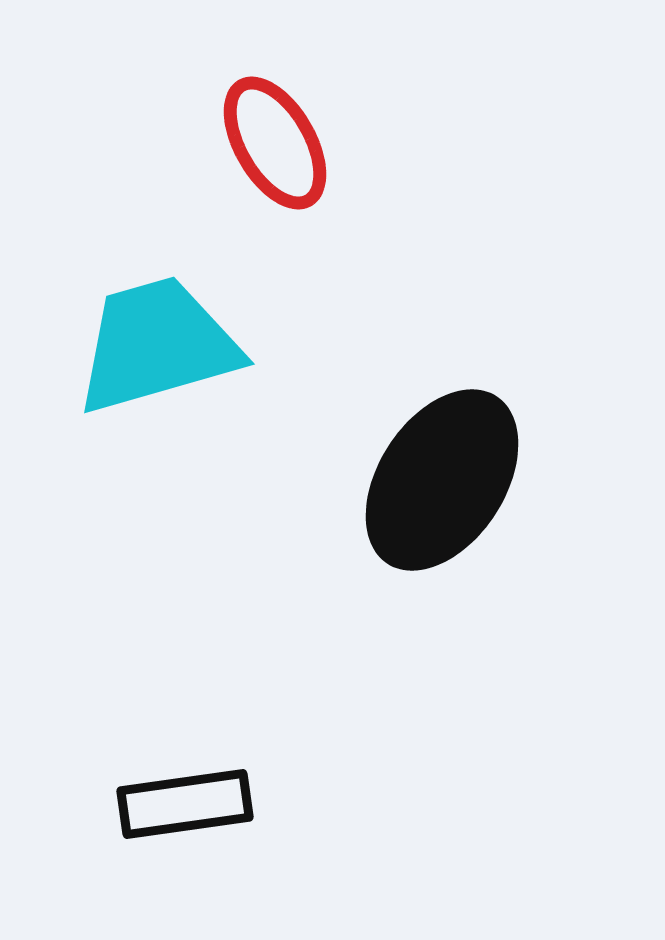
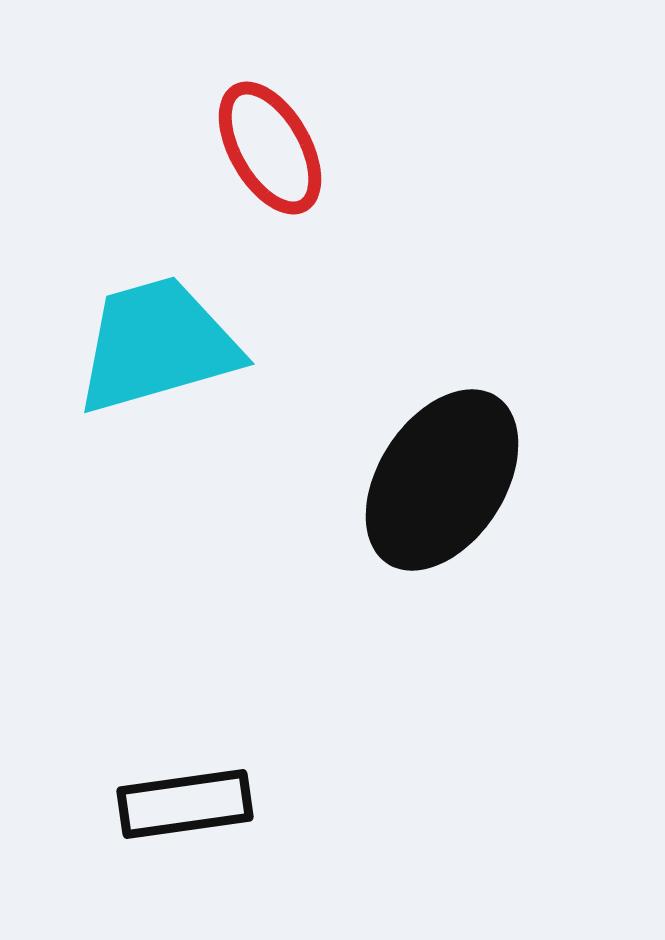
red ellipse: moved 5 px left, 5 px down
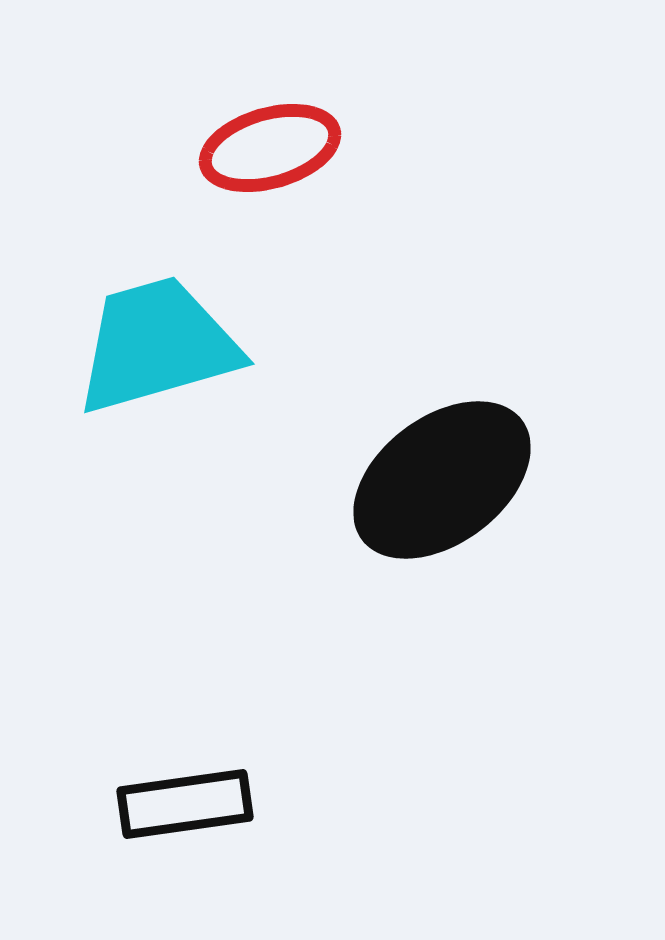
red ellipse: rotated 76 degrees counterclockwise
black ellipse: rotated 20 degrees clockwise
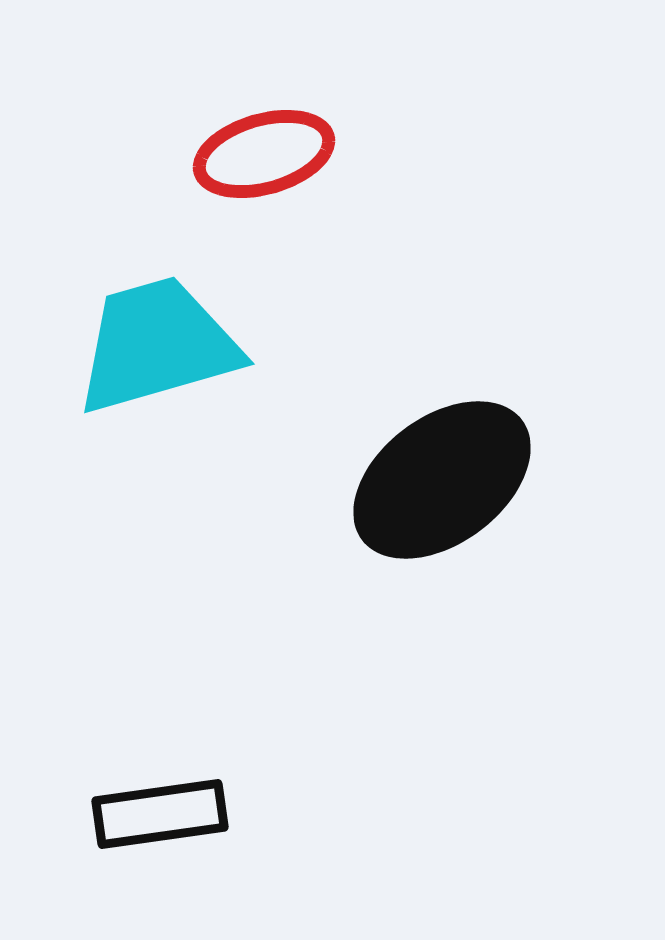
red ellipse: moved 6 px left, 6 px down
black rectangle: moved 25 px left, 10 px down
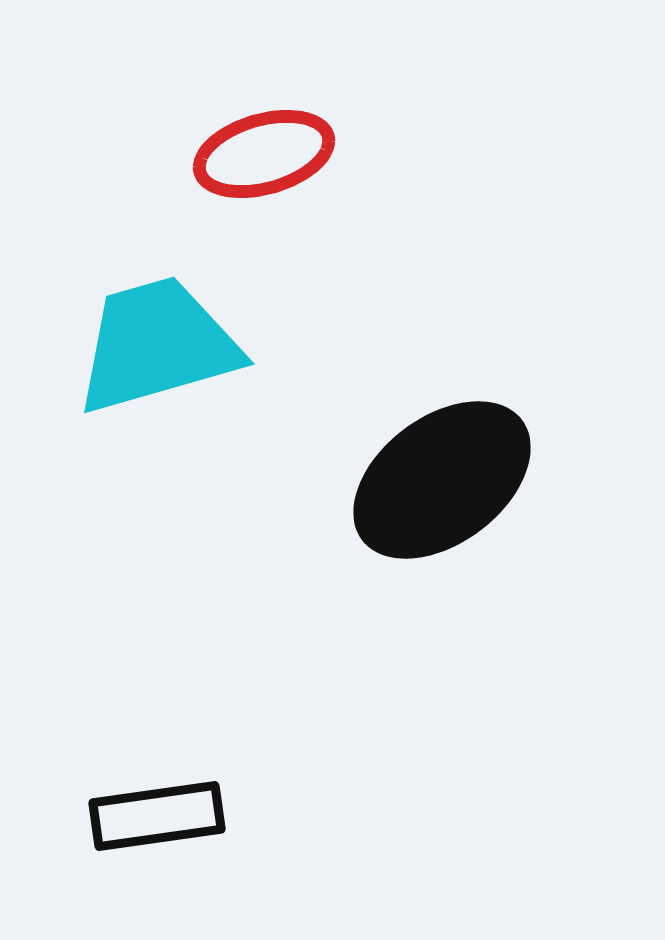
black rectangle: moved 3 px left, 2 px down
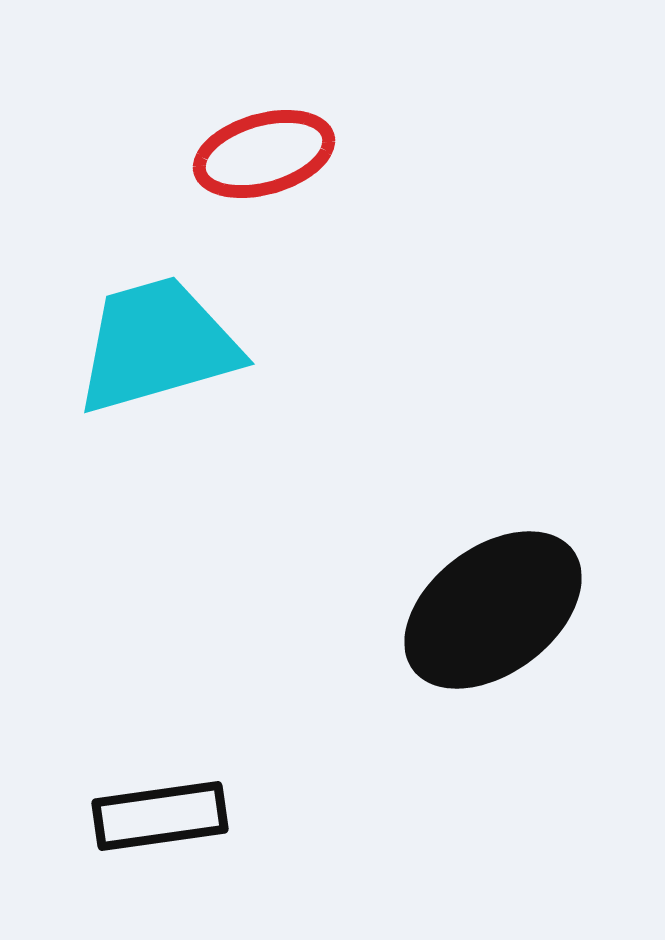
black ellipse: moved 51 px right, 130 px down
black rectangle: moved 3 px right
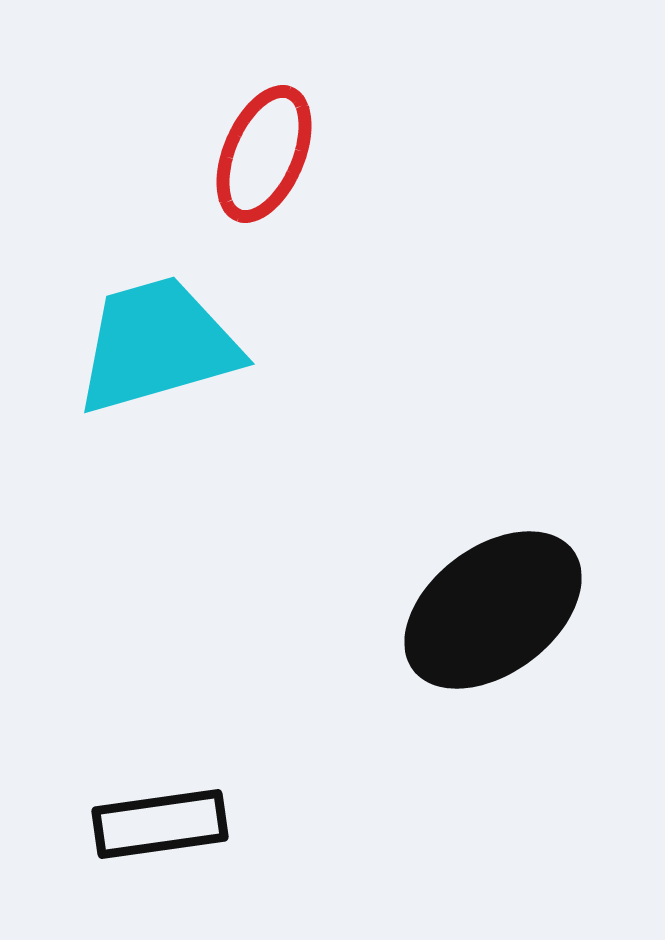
red ellipse: rotated 51 degrees counterclockwise
black rectangle: moved 8 px down
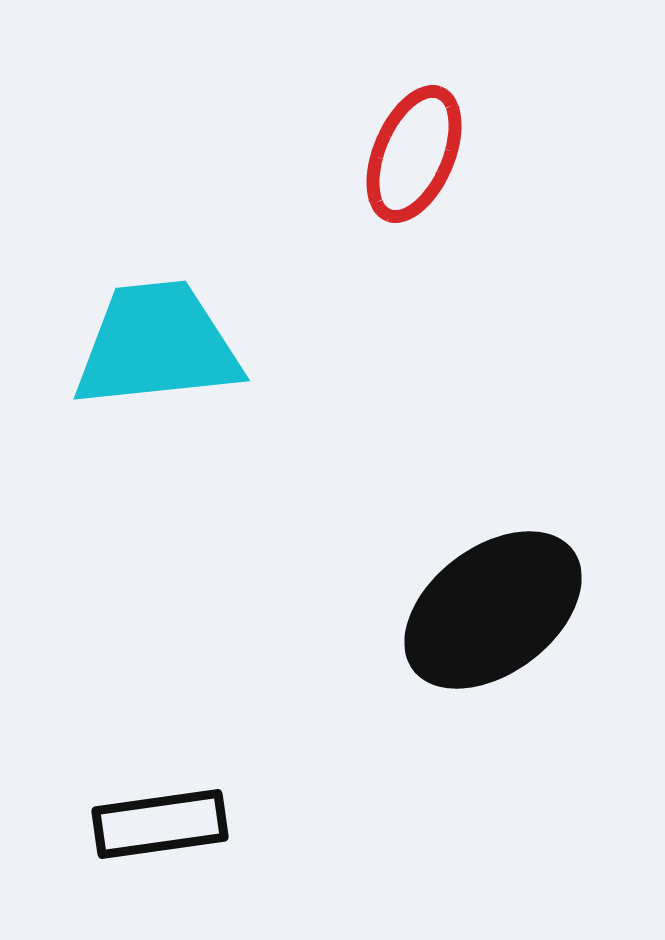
red ellipse: moved 150 px right
cyan trapezoid: rotated 10 degrees clockwise
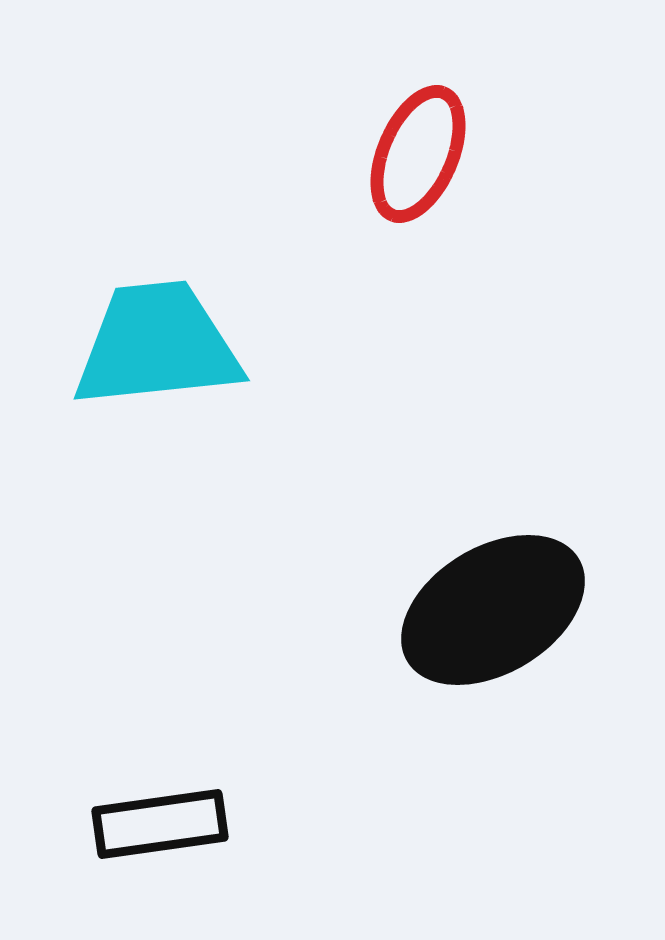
red ellipse: moved 4 px right
black ellipse: rotated 6 degrees clockwise
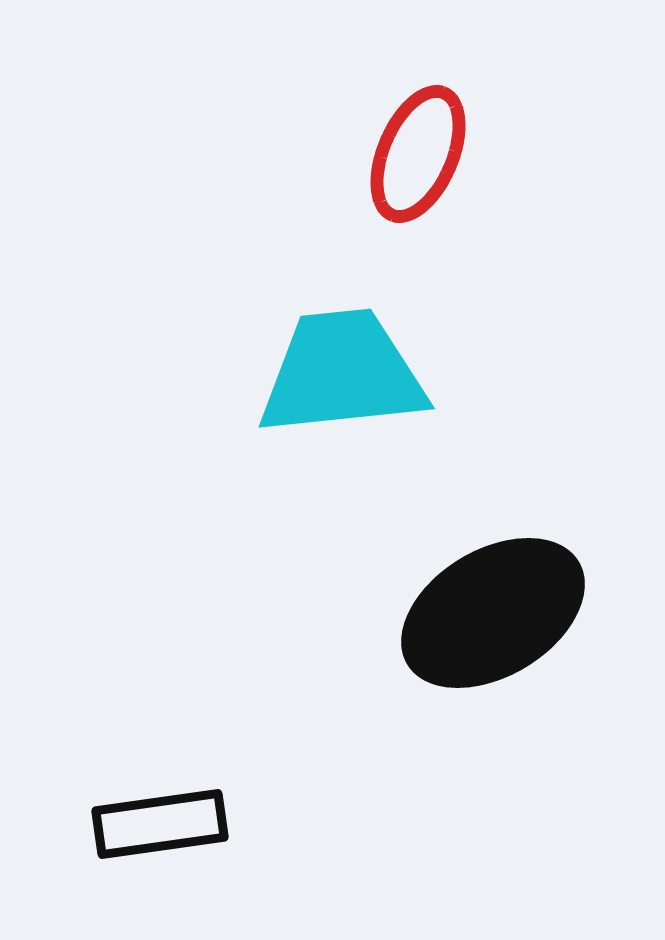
cyan trapezoid: moved 185 px right, 28 px down
black ellipse: moved 3 px down
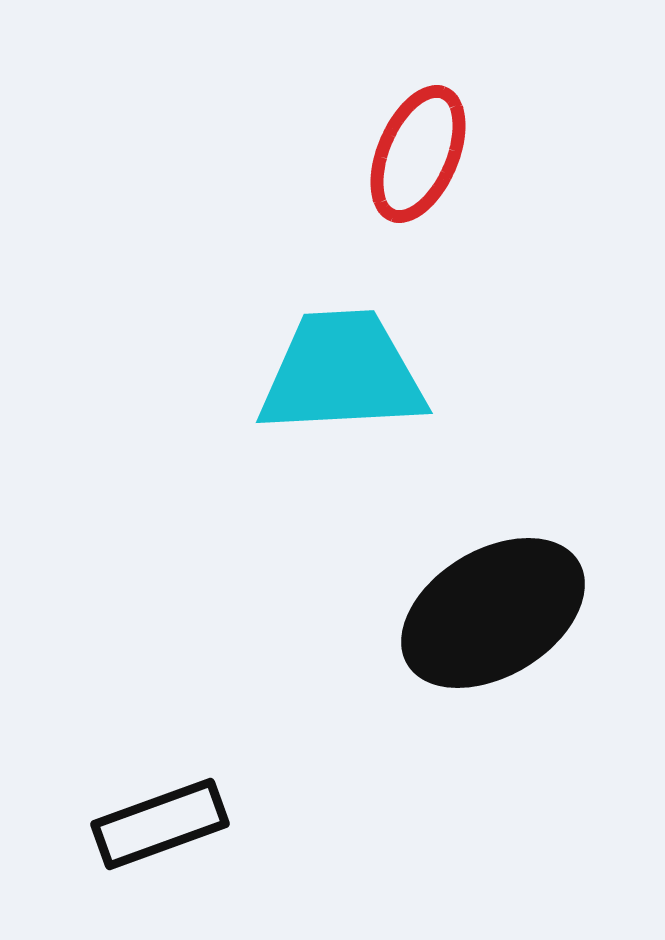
cyan trapezoid: rotated 3 degrees clockwise
black rectangle: rotated 12 degrees counterclockwise
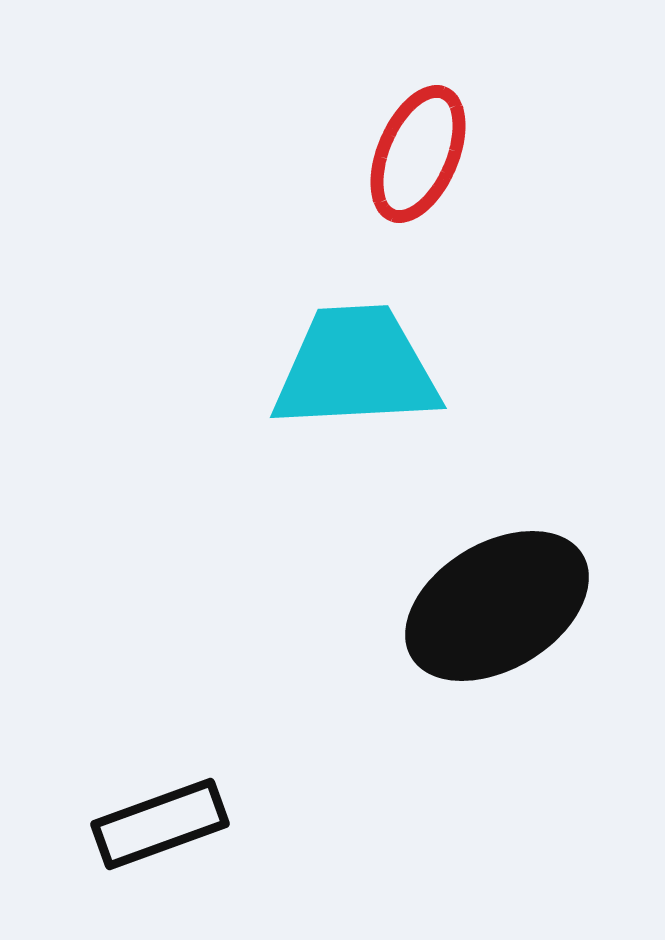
cyan trapezoid: moved 14 px right, 5 px up
black ellipse: moved 4 px right, 7 px up
